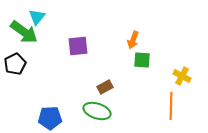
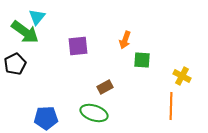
green arrow: moved 1 px right
orange arrow: moved 8 px left
green ellipse: moved 3 px left, 2 px down
blue pentagon: moved 4 px left
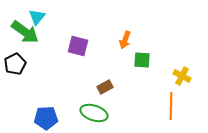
purple square: rotated 20 degrees clockwise
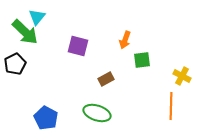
green arrow: rotated 8 degrees clockwise
green square: rotated 12 degrees counterclockwise
brown rectangle: moved 1 px right, 8 px up
green ellipse: moved 3 px right
blue pentagon: rotated 30 degrees clockwise
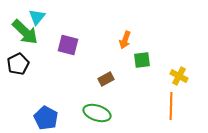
purple square: moved 10 px left, 1 px up
black pentagon: moved 3 px right
yellow cross: moved 3 px left
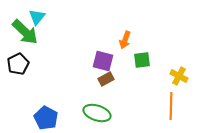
purple square: moved 35 px right, 16 px down
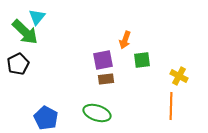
purple square: moved 1 px up; rotated 25 degrees counterclockwise
brown rectangle: rotated 21 degrees clockwise
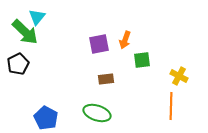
purple square: moved 4 px left, 16 px up
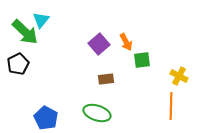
cyan triangle: moved 4 px right, 3 px down
orange arrow: moved 1 px right, 2 px down; rotated 48 degrees counterclockwise
purple square: rotated 30 degrees counterclockwise
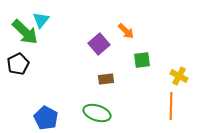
orange arrow: moved 11 px up; rotated 18 degrees counterclockwise
